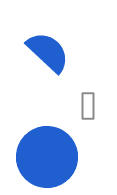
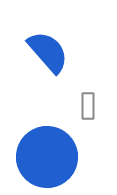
blue semicircle: rotated 6 degrees clockwise
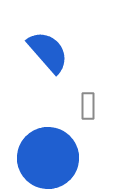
blue circle: moved 1 px right, 1 px down
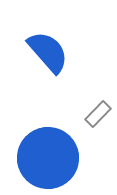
gray rectangle: moved 10 px right, 8 px down; rotated 44 degrees clockwise
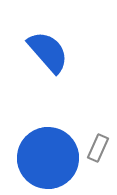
gray rectangle: moved 34 px down; rotated 20 degrees counterclockwise
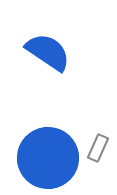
blue semicircle: rotated 15 degrees counterclockwise
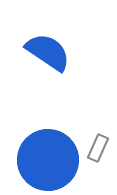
blue circle: moved 2 px down
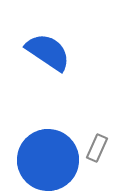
gray rectangle: moved 1 px left
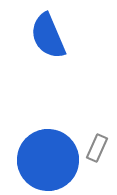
blue semicircle: moved 16 px up; rotated 147 degrees counterclockwise
